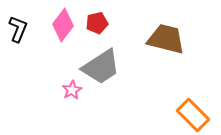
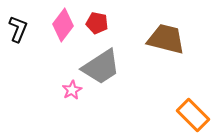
red pentagon: rotated 25 degrees clockwise
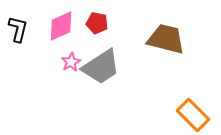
pink diamond: moved 2 px left, 1 px down; rotated 28 degrees clockwise
black L-shape: rotated 8 degrees counterclockwise
pink star: moved 1 px left, 28 px up
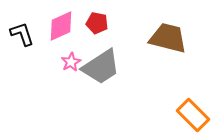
black L-shape: moved 4 px right, 5 px down; rotated 32 degrees counterclockwise
brown trapezoid: moved 2 px right, 1 px up
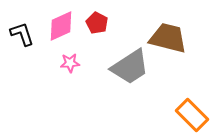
red pentagon: rotated 15 degrees clockwise
pink star: moved 1 px left, 1 px down; rotated 24 degrees clockwise
gray trapezoid: moved 29 px right
orange rectangle: moved 1 px left
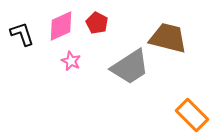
pink star: moved 1 px right, 2 px up; rotated 30 degrees clockwise
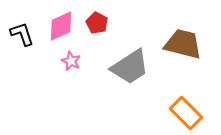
brown trapezoid: moved 15 px right, 6 px down
orange rectangle: moved 6 px left, 2 px up
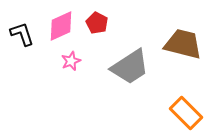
pink star: rotated 24 degrees clockwise
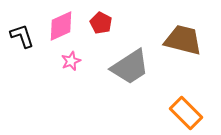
red pentagon: moved 4 px right
black L-shape: moved 2 px down
brown trapezoid: moved 4 px up
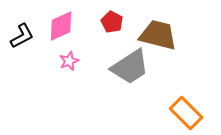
red pentagon: moved 11 px right, 1 px up
black L-shape: rotated 80 degrees clockwise
brown trapezoid: moved 25 px left, 5 px up
pink star: moved 2 px left
